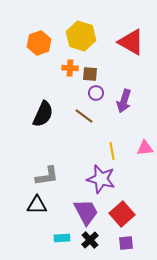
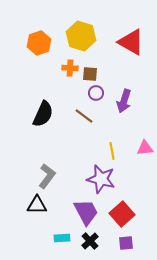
gray L-shape: rotated 45 degrees counterclockwise
black cross: moved 1 px down
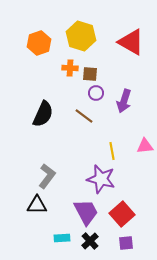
pink triangle: moved 2 px up
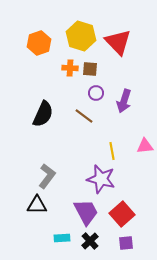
red triangle: moved 13 px left; rotated 16 degrees clockwise
brown square: moved 5 px up
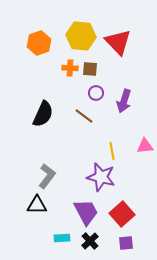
yellow hexagon: rotated 12 degrees counterclockwise
purple star: moved 2 px up
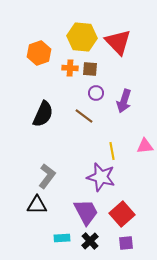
yellow hexagon: moved 1 px right, 1 px down
orange hexagon: moved 10 px down
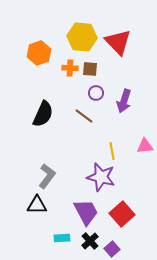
purple square: moved 14 px left, 6 px down; rotated 35 degrees counterclockwise
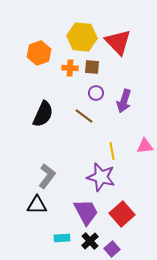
brown square: moved 2 px right, 2 px up
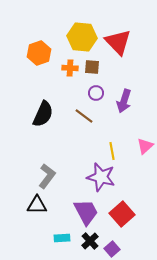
pink triangle: rotated 36 degrees counterclockwise
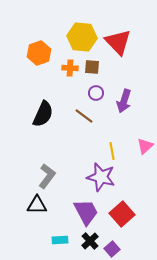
cyan rectangle: moved 2 px left, 2 px down
